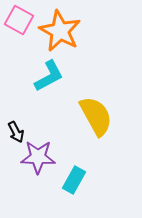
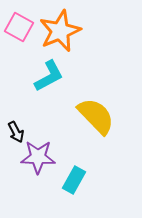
pink square: moved 7 px down
orange star: rotated 21 degrees clockwise
yellow semicircle: rotated 15 degrees counterclockwise
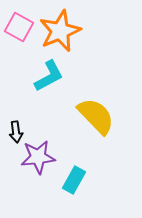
black arrow: rotated 20 degrees clockwise
purple star: rotated 8 degrees counterclockwise
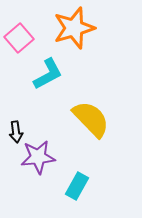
pink square: moved 11 px down; rotated 20 degrees clockwise
orange star: moved 14 px right, 3 px up; rotated 6 degrees clockwise
cyan L-shape: moved 1 px left, 2 px up
yellow semicircle: moved 5 px left, 3 px down
cyan rectangle: moved 3 px right, 6 px down
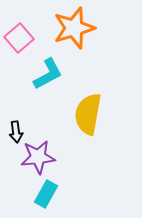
yellow semicircle: moved 3 px left, 5 px up; rotated 126 degrees counterclockwise
cyan rectangle: moved 31 px left, 8 px down
